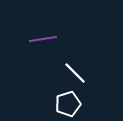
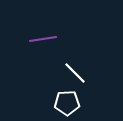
white pentagon: moved 1 px left, 1 px up; rotated 15 degrees clockwise
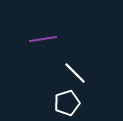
white pentagon: rotated 15 degrees counterclockwise
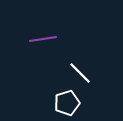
white line: moved 5 px right
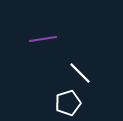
white pentagon: moved 1 px right
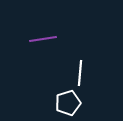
white line: rotated 50 degrees clockwise
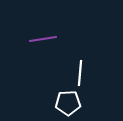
white pentagon: rotated 15 degrees clockwise
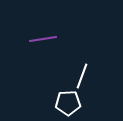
white line: moved 2 px right, 3 px down; rotated 15 degrees clockwise
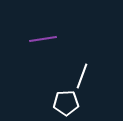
white pentagon: moved 2 px left
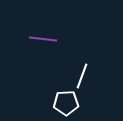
purple line: rotated 16 degrees clockwise
